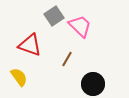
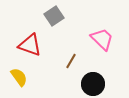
pink trapezoid: moved 22 px right, 13 px down
brown line: moved 4 px right, 2 px down
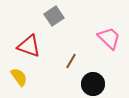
pink trapezoid: moved 7 px right, 1 px up
red triangle: moved 1 px left, 1 px down
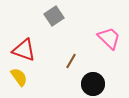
red triangle: moved 5 px left, 4 px down
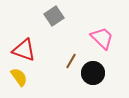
pink trapezoid: moved 7 px left
black circle: moved 11 px up
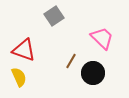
yellow semicircle: rotated 12 degrees clockwise
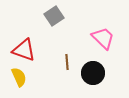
pink trapezoid: moved 1 px right
brown line: moved 4 px left, 1 px down; rotated 35 degrees counterclockwise
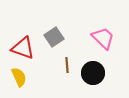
gray square: moved 21 px down
red triangle: moved 1 px left, 2 px up
brown line: moved 3 px down
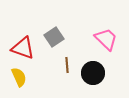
pink trapezoid: moved 3 px right, 1 px down
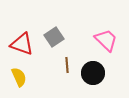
pink trapezoid: moved 1 px down
red triangle: moved 1 px left, 4 px up
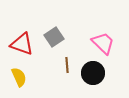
pink trapezoid: moved 3 px left, 3 px down
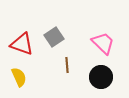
black circle: moved 8 px right, 4 px down
